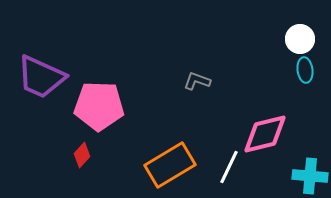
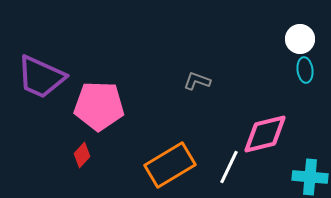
cyan cross: moved 1 px down
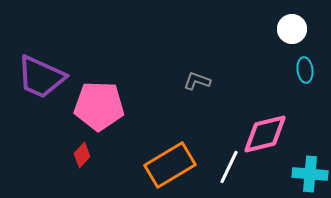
white circle: moved 8 px left, 10 px up
cyan cross: moved 3 px up
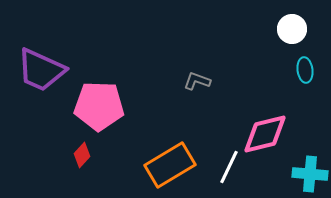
purple trapezoid: moved 7 px up
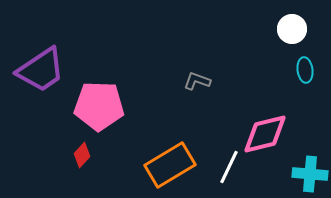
purple trapezoid: rotated 58 degrees counterclockwise
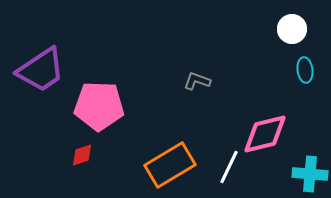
red diamond: rotated 30 degrees clockwise
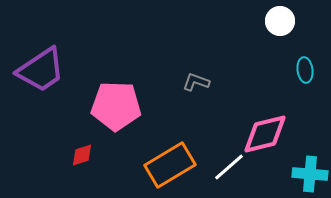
white circle: moved 12 px left, 8 px up
gray L-shape: moved 1 px left, 1 px down
pink pentagon: moved 17 px right
white line: rotated 24 degrees clockwise
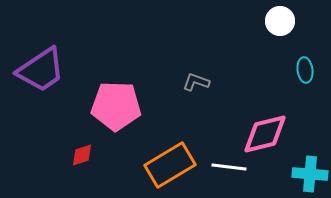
white line: rotated 48 degrees clockwise
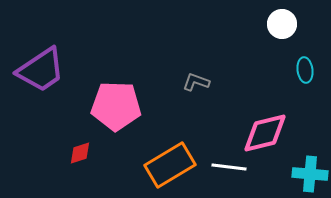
white circle: moved 2 px right, 3 px down
pink diamond: moved 1 px up
red diamond: moved 2 px left, 2 px up
